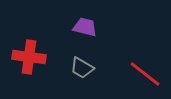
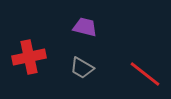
red cross: rotated 20 degrees counterclockwise
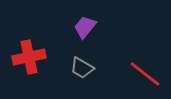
purple trapezoid: rotated 65 degrees counterclockwise
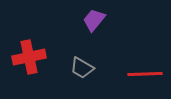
purple trapezoid: moved 9 px right, 7 px up
red line: rotated 40 degrees counterclockwise
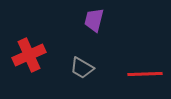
purple trapezoid: rotated 25 degrees counterclockwise
red cross: moved 2 px up; rotated 12 degrees counterclockwise
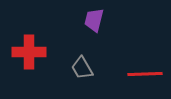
red cross: moved 3 px up; rotated 24 degrees clockwise
gray trapezoid: rotated 30 degrees clockwise
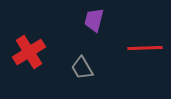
red cross: rotated 32 degrees counterclockwise
red line: moved 26 px up
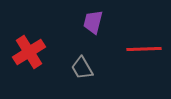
purple trapezoid: moved 1 px left, 2 px down
red line: moved 1 px left, 1 px down
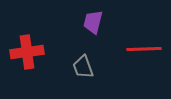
red cross: moved 2 px left; rotated 24 degrees clockwise
gray trapezoid: moved 1 px right, 1 px up; rotated 10 degrees clockwise
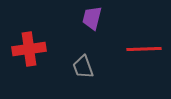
purple trapezoid: moved 1 px left, 4 px up
red cross: moved 2 px right, 3 px up
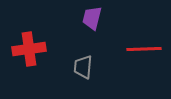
gray trapezoid: rotated 25 degrees clockwise
